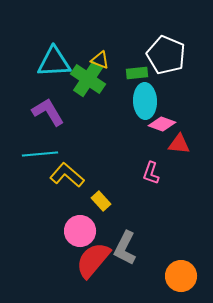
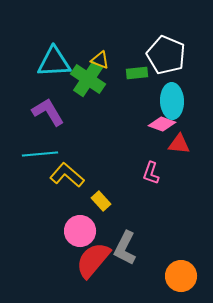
cyan ellipse: moved 27 px right
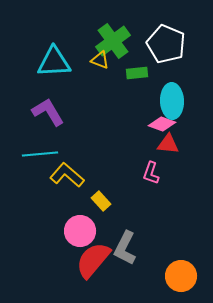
white pentagon: moved 11 px up
green cross: moved 25 px right, 38 px up; rotated 20 degrees clockwise
red triangle: moved 11 px left
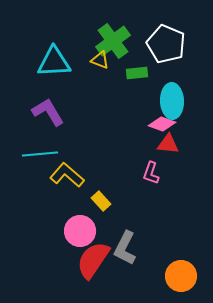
red semicircle: rotated 6 degrees counterclockwise
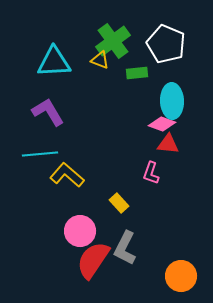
yellow rectangle: moved 18 px right, 2 px down
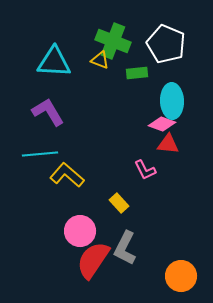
green cross: rotated 32 degrees counterclockwise
cyan triangle: rotated 6 degrees clockwise
pink L-shape: moved 6 px left, 3 px up; rotated 45 degrees counterclockwise
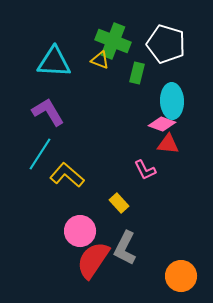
white pentagon: rotated 6 degrees counterclockwise
green rectangle: rotated 70 degrees counterclockwise
cyan line: rotated 52 degrees counterclockwise
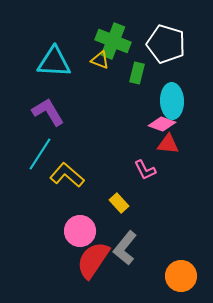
gray L-shape: rotated 12 degrees clockwise
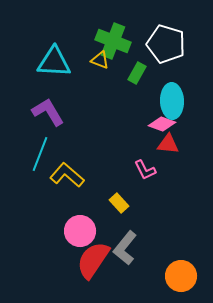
green rectangle: rotated 15 degrees clockwise
cyan line: rotated 12 degrees counterclockwise
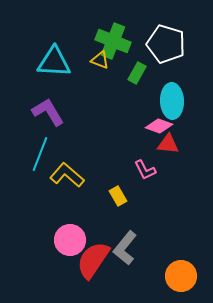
pink diamond: moved 3 px left, 2 px down
yellow rectangle: moved 1 px left, 7 px up; rotated 12 degrees clockwise
pink circle: moved 10 px left, 9 px down
